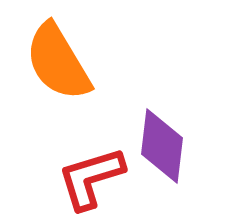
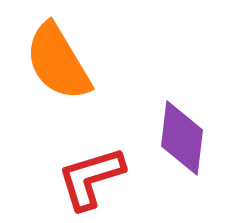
purple diamond: moved 20 px right, 8 px up
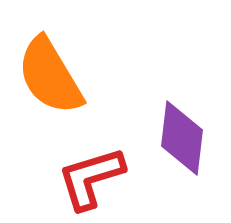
orange semicircle: moved 8 px left, 14 px down
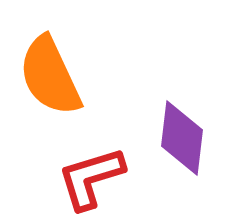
orange semicircle: rotated 6 degrees clockwise
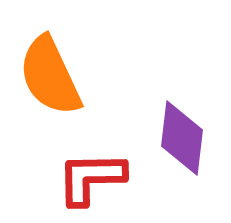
red L-shape: rotated 16 degrees clockwise
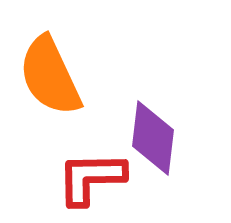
purple diamond: moved 29 px left
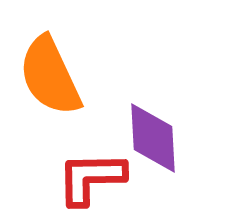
purple diamond: rotated 10 degrees counterclockwise
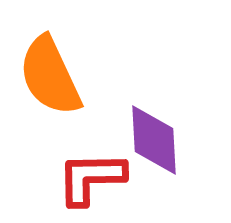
purple diamond: moved 1 px right, 2 px down
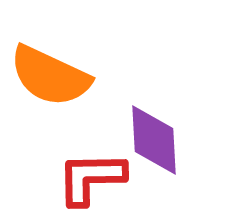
orange semicircle: rotated 40 degrees counterclockwise
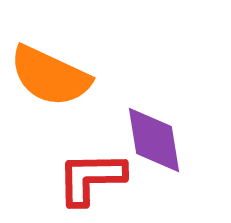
purple diamond: rotated 6 degrees counterclockwise
